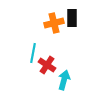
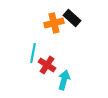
black rectangle: rotated 48 degrees counterclockwise
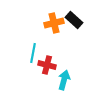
black rectangle: moved 2 px right, 2 px down
red cross: rotated 18 degrees counterclockwise
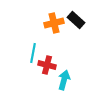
black rectangle: moved 2 px right
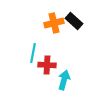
black rectangle: moved 2 px left, 1 px down
red cross: rotated 12 degrees counterclockwise
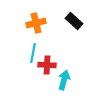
orange cross: moved 18 px left
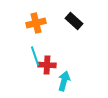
cyan line: moved 2 px right, 3 px down; rotated 30 degrees counterclockwise
cyan arrow: moved 1 px down
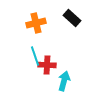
black rectangle: moved 2 px left, 3 px up
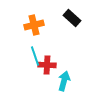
orange cross: moved 2 px left, 2 px down
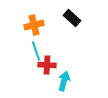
cyan line: moved 1 px right, 5 px up
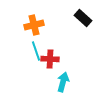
black rectangle: moved 11 px right
red cross: moved 3 px right, 6 px up
cyan arrow: moved 1 px left, 1 px down
